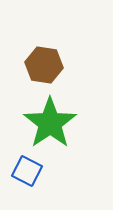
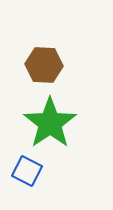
brown hexagon: rotated 6 degrees counterclockwise
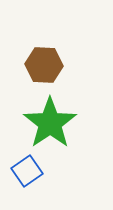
blue square: rotated 28 degrees clockwise
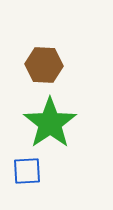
blue square: rotated 32 degrees clockwise
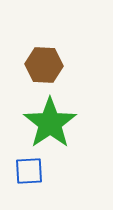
blue square: moved 2 px right
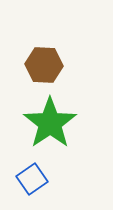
blue square: moved 3 px right, 8 px down; rotated 32 degrees counterclockwise
